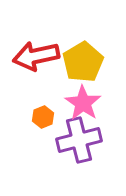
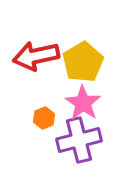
orange hexagon: moved 1 px right, 1 px down
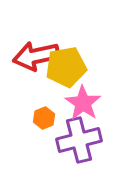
yellow pentagon: moved 17 px left, 5 px down; rotated 21 degrees clockwise
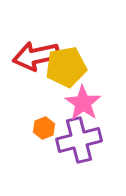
orange hexagon: moved 10 px down
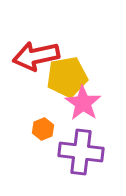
yellow pentagon: moved 1 px right, 10 px down
orange hexagon: moved 1 px left, 1 px down
purple cross: moved 2 px right, 12 px down; rotated 21 degrees clockwise
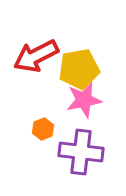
red arrow: rotated 15 degrees counterclockwise
yellow pentagon: moved 12 px right, 8 px up
pink star: moved 1 px right, 3 px up; rotated 27 degrees clockwise
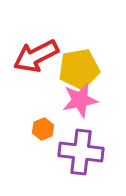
pink star: moved 4 px left
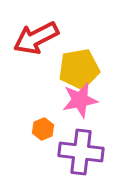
red arrow: moved 18 px up
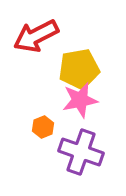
red arrow: moved 2 px up
orange hexagon: moved 2 px up
purple cross: rotated 12 degrees clockwise
